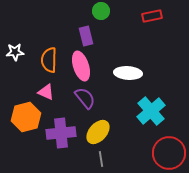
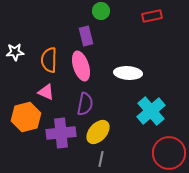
purple semicircle: moved 6 px down; rotated 50 degrees clockwise
gray line: rotated 21 degrees clockwise
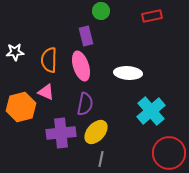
orange hexagon: moved 5 px left, 10 px up
yellow ellipse: moved 2 px left
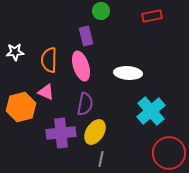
yellow ellipse: moved 1 px left; rotated 10 degrees counterclockwise
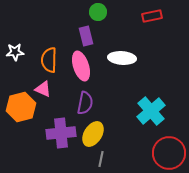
green circle: moved 3 px left, 1 px down
white ellipse: moved 6 px left, 15 px up
pink triangle: moved 3 px left, 3 px up
purple semicircle: moved 1 px up
yellow ellipse: moved 2 px left, 2 px down
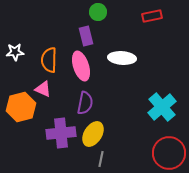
cyan cross: moved 11 px right, 4 px up
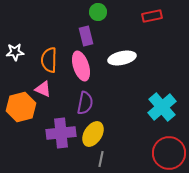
white ellipse: rotated 16 degrees counterclockwise
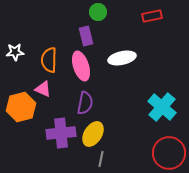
cyan cross: rotated 8 degrees counterclockwise
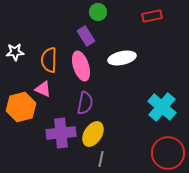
purple rectangle: rotated 18 degrees counterclockwise
red circle: moved 1 px left
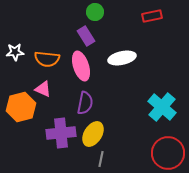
green circle: moved 3 px left
orange semicircle: moved 2 px left, 1 px up; rotated 85 degrees counterclockwise
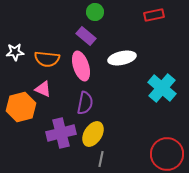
red rectangle: moved 2 px right, 1 px up
purple rectangle: rotated 18 degrees counterclockwise
cyan cross: moved 19 px up
purple cross: rotated 8 degrees counterclockwise
red circle: moved 1 px left, 1 px down
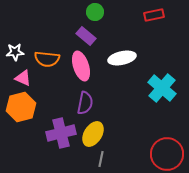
pink triangle: moved 20 px left, 11 px up
